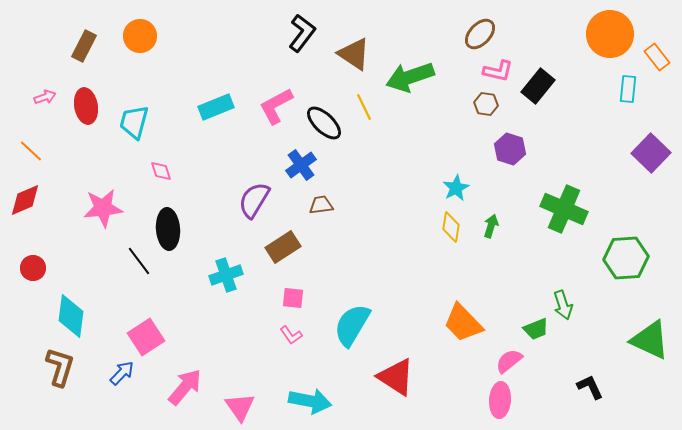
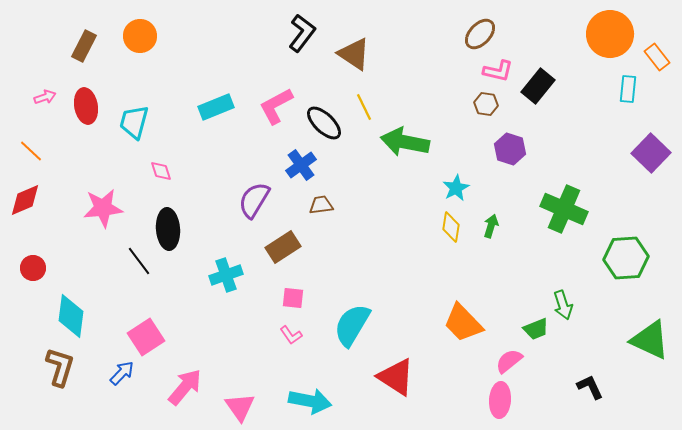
green arrow at (410, 77): moved 5 px left, 65 px down; rotated 30 degrees clockwise
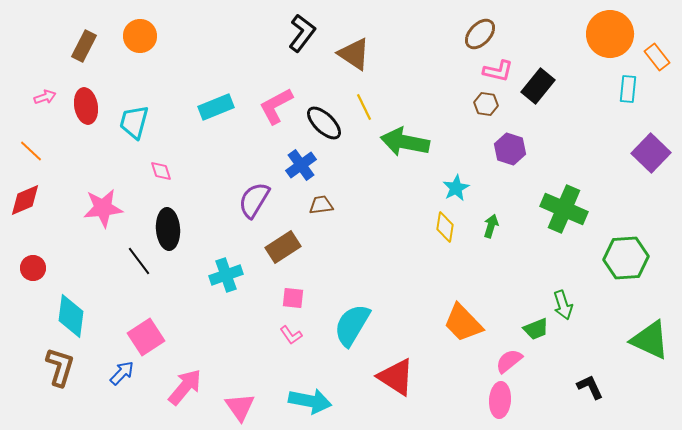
yellow diamond at (451, 227): moved 6 px left
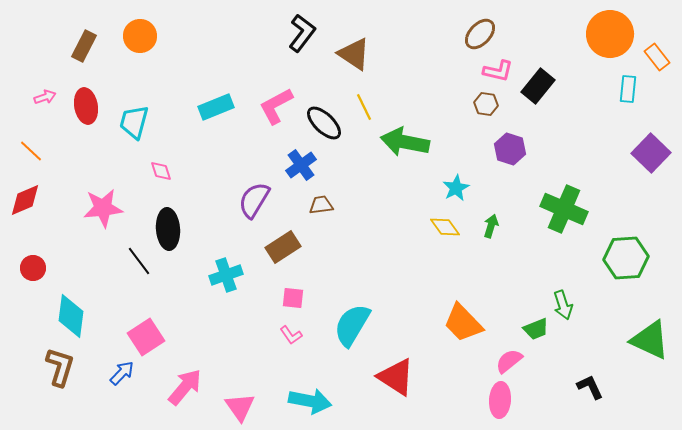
yellow diamond at (445, 227): rotated 44 degrees counterclockwise
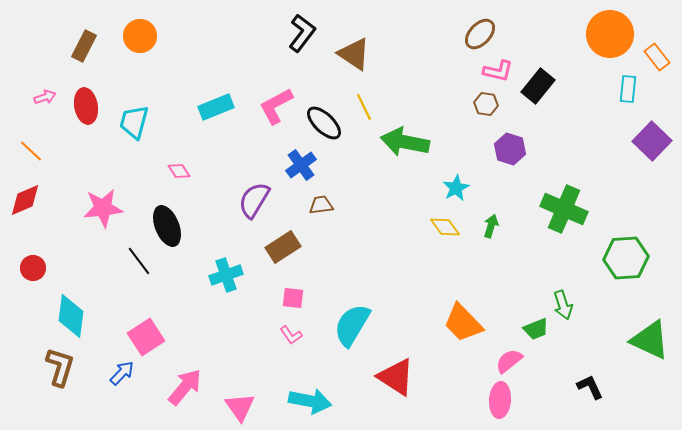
purple square at (651, 153): moved 1 px right, 12 px up
pink diamond at (161, 171): moved 18 px right; rotated 15 degrees counterclockwise
black ellipse at (168, 229): moved 1 px left, 3 px up; rotated 18 degrees counterclockwise
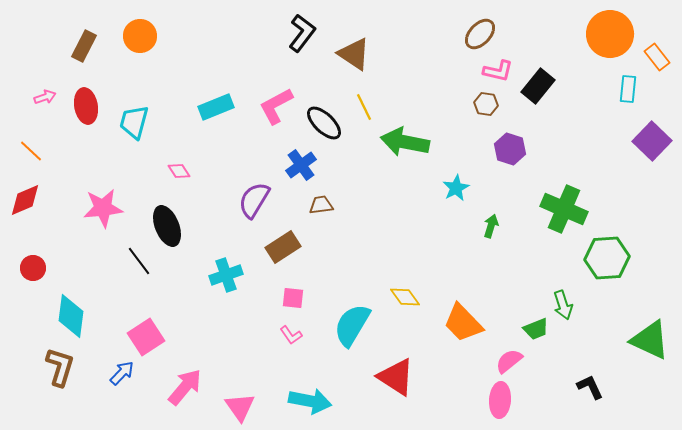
yellow diamond at (445, 227): moved 40 px left, 70 px down
green hexagon at (626, 258): moved 19 px left
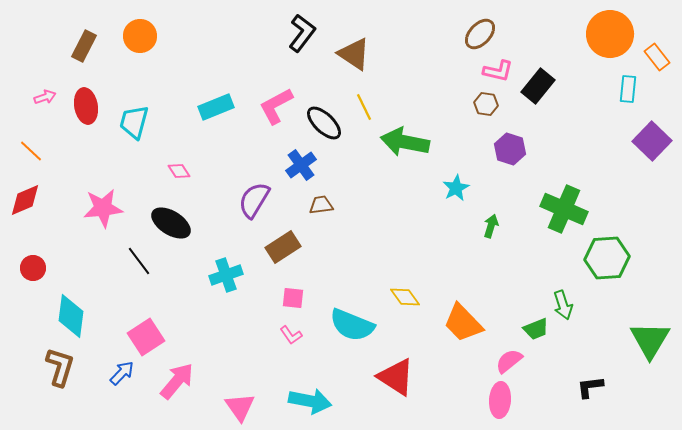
black ellipse at (167, 226): moved 4 px right, 3 px up; rotated 36 degrees counterclockwise
cyan semicircle at (352, 325): rotated 99 degrees counterclockwise
green triangle at (650, 340): rotated 36 degrees clockwise
pink arrow at (185, 387): moved 8 px left, 6 px up
black L-shape at (590, 387): rotated 72 degrees counterclockwise
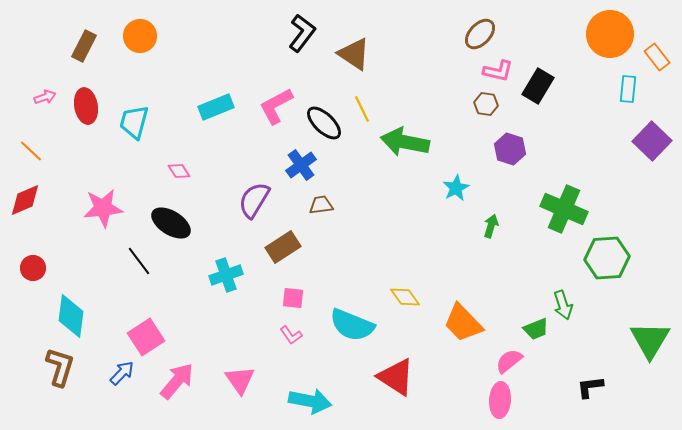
black rectangle at (538, 86): rotated 8 degrees counterclockwise
yellow line at (364, 107): moved 2 px left, 2 px down
pink triangle at (240, 407): moved 27 px up
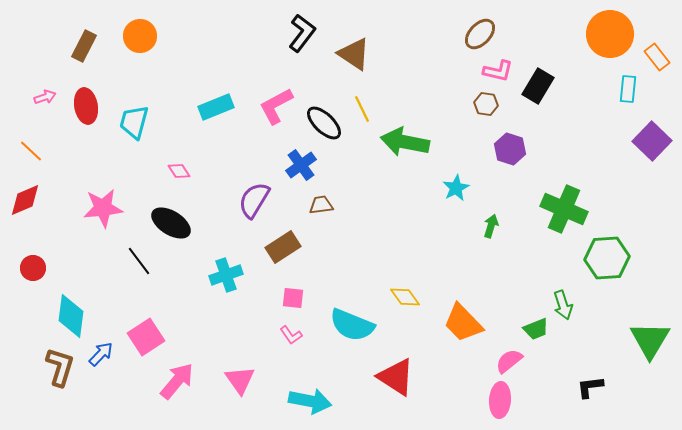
blue arrow at (122, 373): moved 21 px left, 19 px up
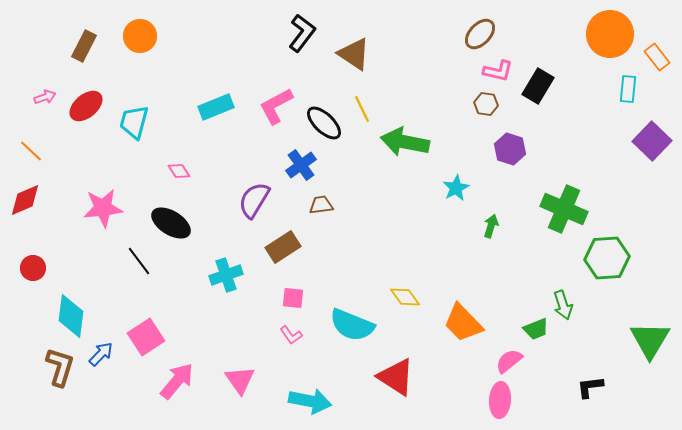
red ellipse at (86, 106): rotated 60 degrees clockwise
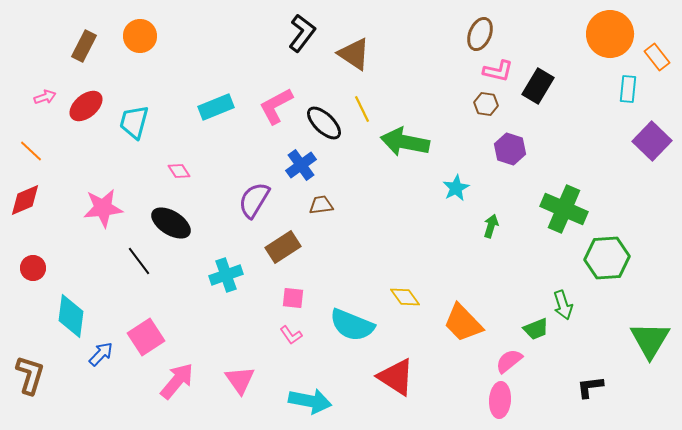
brown ellipse at (480, 34): rotated 20 degrees counterclockwise
brown L-shape at (60, 367): moved 30 px left, 8 px down
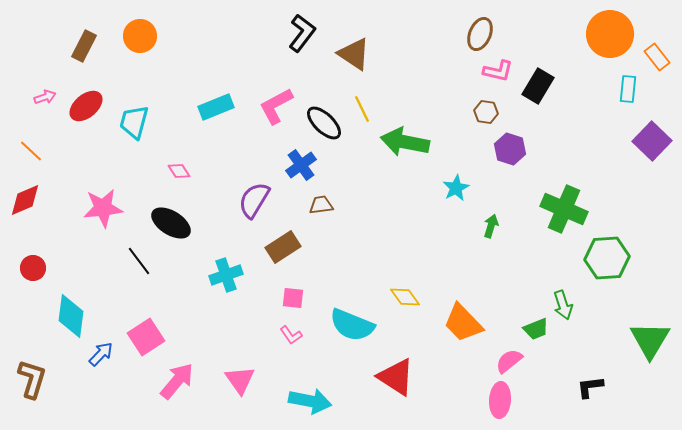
brown hexagon at (486, 104): moved 8 px down
brown L-shape at (30, 375): moved 2 px right, 4 px down
